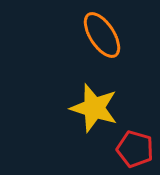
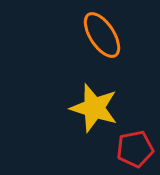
red pentagon: rotated 27 degrees counterclockwise
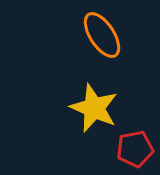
yellow star: rotated 6 degrees clockwise
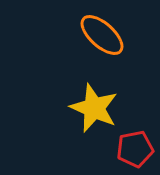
orange ellipse: rotated 15 degrees counterclockwise
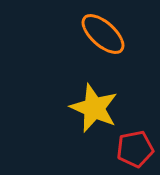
orange ellipse: moved 1 px right, 1 px up
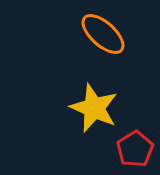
red pentagon: rotated 21 degrees counterclockwise
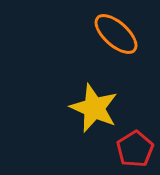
orange ellipse: moved 13 px right
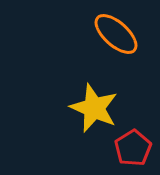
red pentagon: moved 2 px left, 1 px up
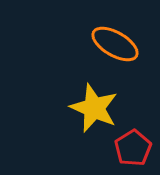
orange ellipse: moved 1 px left, 10 px down; rotated 12 degrees counterclockwise
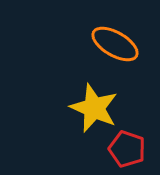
red pentagon: moved 6 px left, 1 px down; rotated 21 degrees counterclockwise
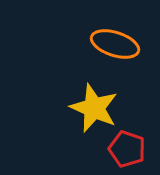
orange ellipse: rotated 12 degrees counterclockwise
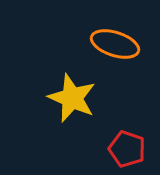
yellow star: moved 22 px left, 10 px up
